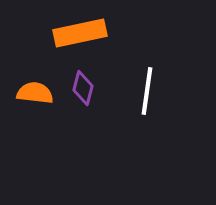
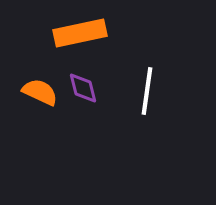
purple diamond: rotated 28 degrees counterclockwise
orange semicircle: moved 5 px right, 1 px up; rotated 18 degrees clockwise
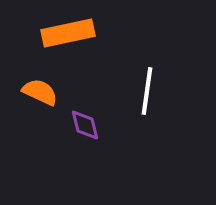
orange rectangle: moved 12 px left
purple diamond: moved 2 px right, 37 px down
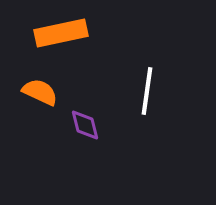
orange rectangle: moved 7 px left
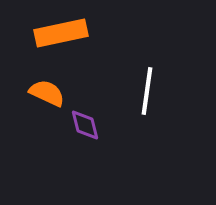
orange semicircle: moved 7 px right, 1 px down
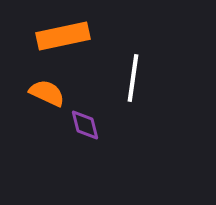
orange rectangle: moved 2 px right, 3 px down
white line: moved 14 px left, 13 px up
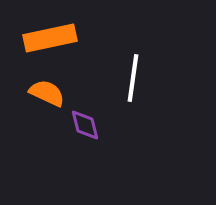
orange rectangle: moved 13 px left, 2 px down
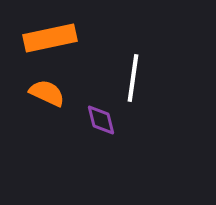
purple diamond: moved 16 px right, 5 px up
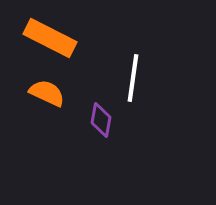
orange rectangle: rotated 39 degrees clockwise
purple diamond: rotated 24 degrees clockwise
